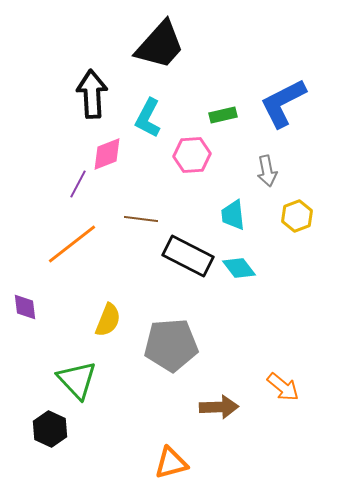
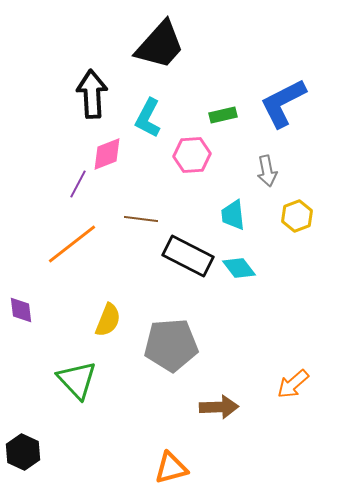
purple diamond: moved 4 px left, 3 px down
orange arrow: moved 10 px right, 3 px up; rotated 100 degrees clockwise
black hexagon: moved 27 px left, 23 px down
orange triangle: moved 5 px down
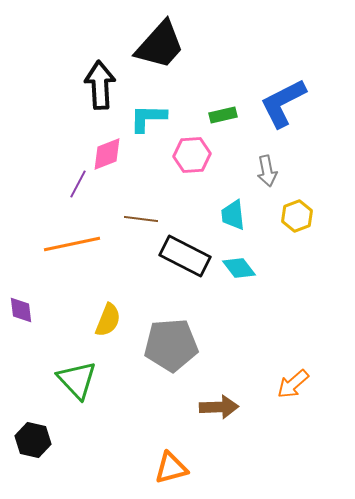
black arrow: moved 8 px right, 9 px up
cyan L-shape: rotated 63 degrees clockwise
orange line: rotated 26 degrees clockwise
black rectangle: moved 3 px left
black hexagon: moved 10 px right, 12 px up; rotated 12 degrees counterclockwise
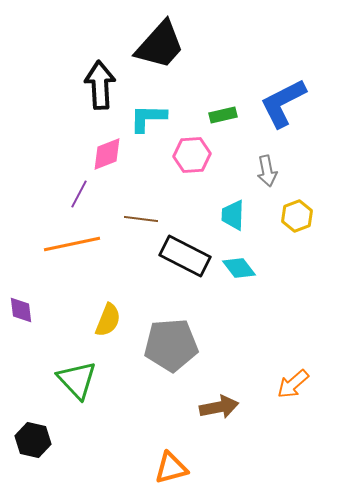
purple line: moved 1 px right, 10 px down
cyan trapezoid: rotated 8 degrees clockwise
brown arrow: rotated 9 degrees counterclockwise
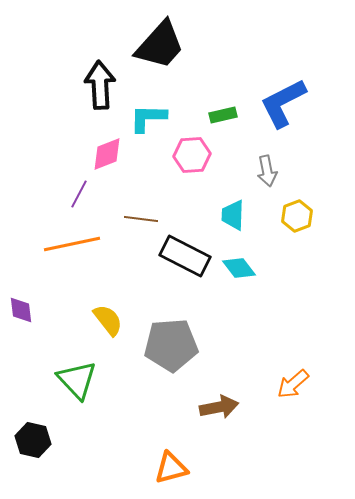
yellow semicircle: rotated 60 degrees counterclockwise
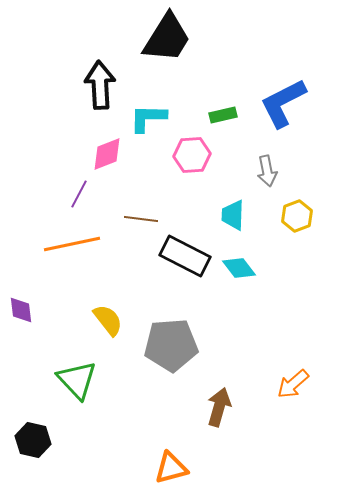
black trapezoid: moved 7 px right, 7 px up; rotated 10 degrees counterclockwise
brown arrow: rotated 63 degrees counterclockwise
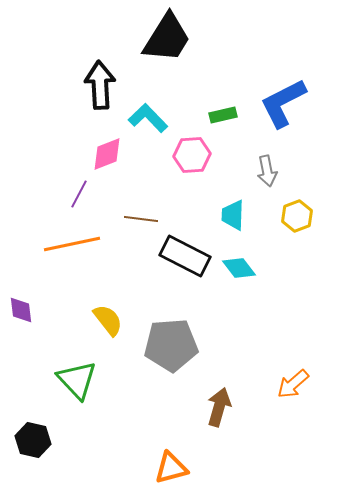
cyan L-shape: rotated 45 degrees clockwise
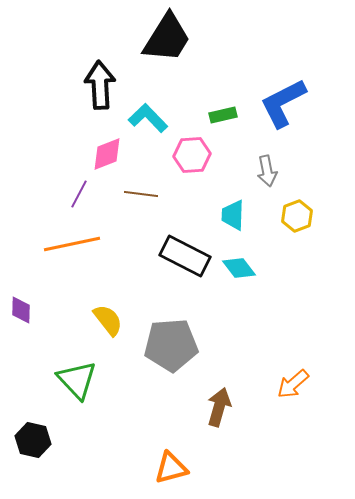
brown line: moved 25 px up
purple diamond: rotated 8 degrees clockwise
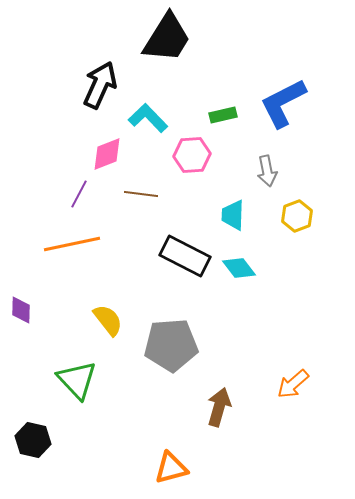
black arrow: rotated 27 degrees clockwise
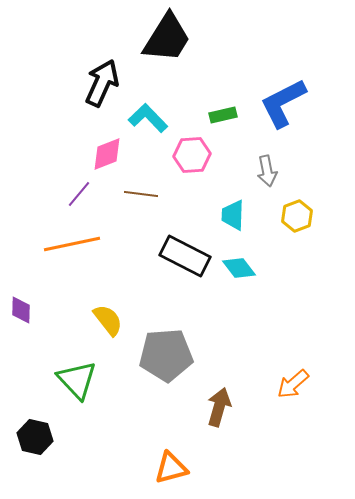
black arrow: moved 2 px right, 2 px up
purple line: rotated 12 degrees clockwise
gray pentagon: moved 5 px left, 10 px down
black hexagon: moved 2 px right, 3 px up
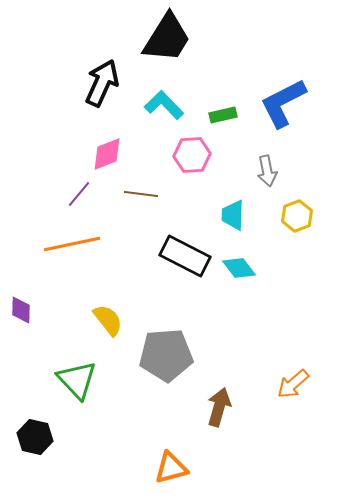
cyan L-shape: moved 16 px right, 13 px up
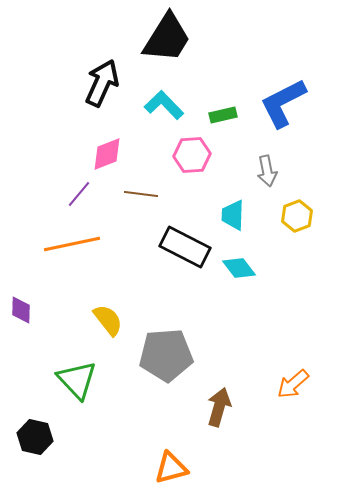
black rectangle: moved 9 px up
